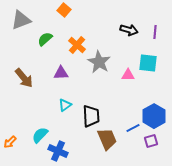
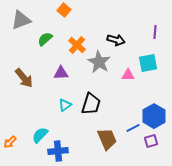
black arrow: moved 13 px left, 10 px down
cyan square: rotated 18 degrees counterclockwise
black trapezoid: moved 12 px up; rotated 20 degrees clockwise
blue cross: rotated 30 degrees counterclockwise
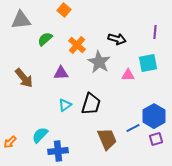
gray triangle: rotated 15 degrees clockwise
black arrow: moved 1 px right, 1 px up
purple square: moved 5 px right, 2 px up
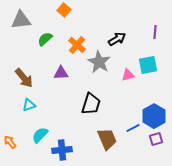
black arrow: rotated 48 degrees counterclockwise
cyan square: moved 2 px down
pink triangle: rotated 16 degrees counterclockwise
cyan triangle: moved 36 px left; rotated 16 degrees clockwise
orange arrow: rotated 96 degrees clockwise
blue cross: moved 4 px right, 1 px up
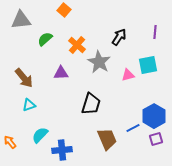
black arrow: moved 2 px right, 2 px up; rotated 24 degrees counterclockwise
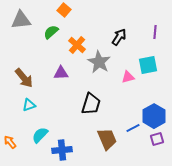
green semicircle: moved 6 px right, 7 px up
pink triangle: moved 2 px down
purple square: moved 1 px right
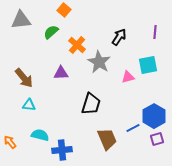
cyan triangle: rotated 24 degrees clockwise
cyan semicircle: rotated 60 degrees clockwise
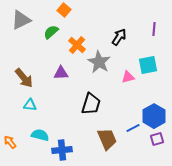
gray triangle: rotated 20 degrees counterclockwise
purple line: moved 1 px left, 3 px up
cyan triangle: moved 1 px right
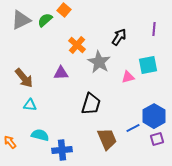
green semicircle: moved 6 px left, 12 px up
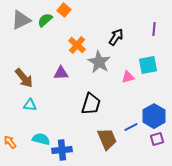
black arrow: moved 3 px left
blue line: moved 2 px left, 1 px up
cyan semicircle: moved 1 px right, 4 px down
